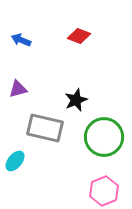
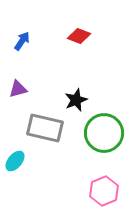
blue arrow: moved 1 px right, 1 px down; rotated 102 degrees clockwise
green circle: moved 4 px up
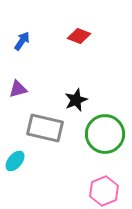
green circle: moved 1 px right, 1 px down
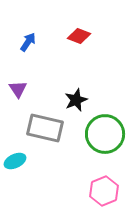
blue arrow: moved 6 px right, 1 px down
purple triangle: rotated 48 degrees counterclockwise
cyan ellipse: rotated 25 degrees clockwise
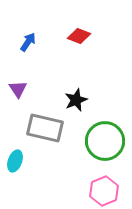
green circle: moved 7 px down
cyan ellipse: rotated 45 degrees counterclockwise
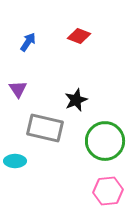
cyan ellipse: rotated 70 degrees clockwise
pink hexagon: moved 4 px right; rotated 16 degrees clockwise
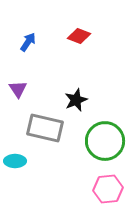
pink hexagon: moved 2 px up
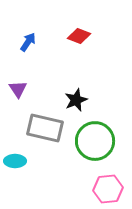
green circle: moved 10 px left
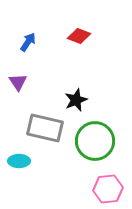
purple triangle: moved 7 px up
cyan ellipse: moved 4 px right
